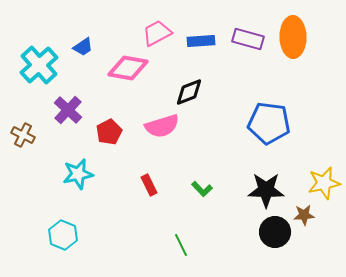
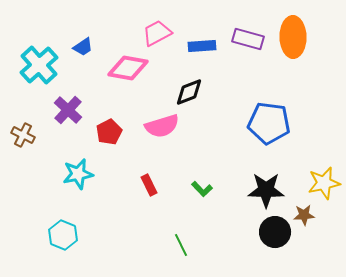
blue rectangle: moved 1 px right, 5 px down
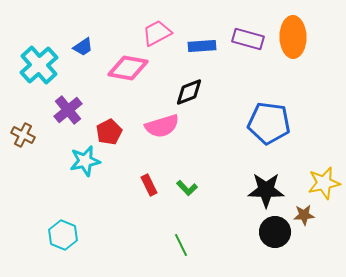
purple cross: rotated 8 degrees clockwise
cyan star: moved 7 px right, 13 px up
green L-shape: moved 15 px left, 1 px up
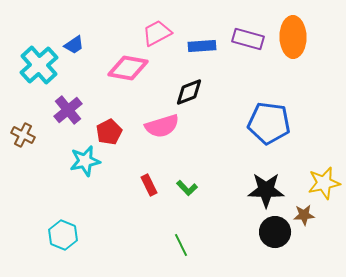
blue trapezoid: moved 9 px left, 2 px up
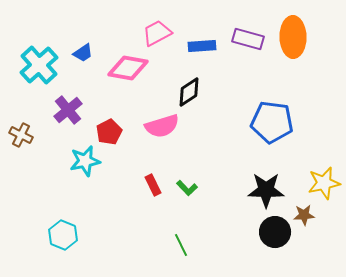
blue trapezoid: moved 9 px right, 8 px down
black diamond: rotated 12 degrees counterclockwise
blue pentagon: moved 3 px right, 1 px up
brown cross: moved 2 px left
red rectangle: moved 4 px right
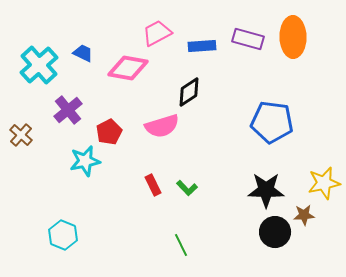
blue trapezoid: rotated 120 degrees counterclockwise
brown cross: rotated 15 degrees clockwise
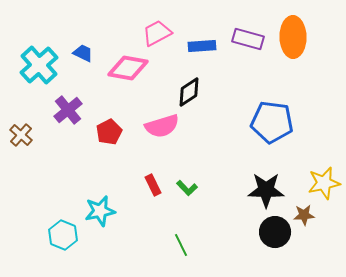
cyan star: moved 15 px right, 50 px down
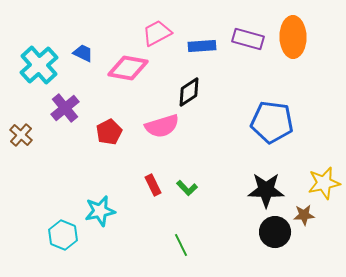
purple cross: moved 3 px left, 2 px up
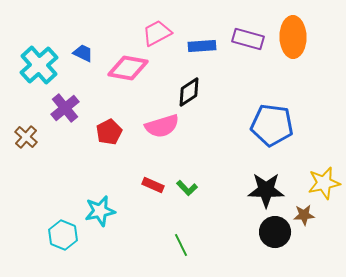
blue pentagon: moved 3 px down
brown cross: moved 5 px right, 2 px down
red rectangle: rotated 40 degrees counterclockwise
